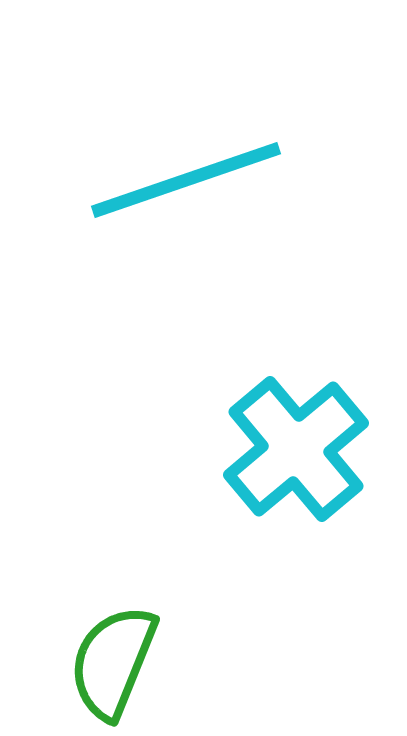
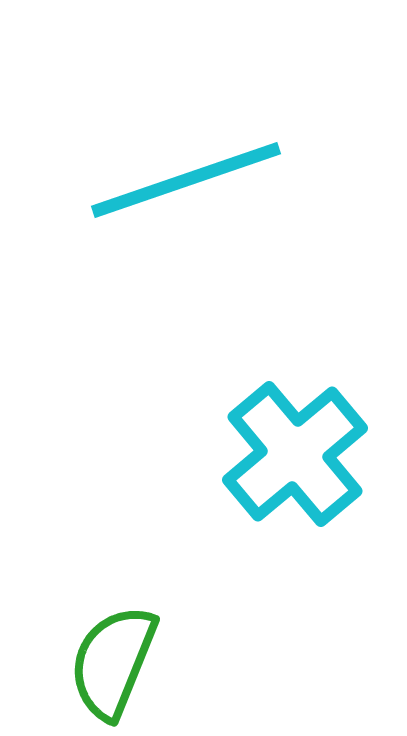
cyan cross: moved 1 px left, 5 px down
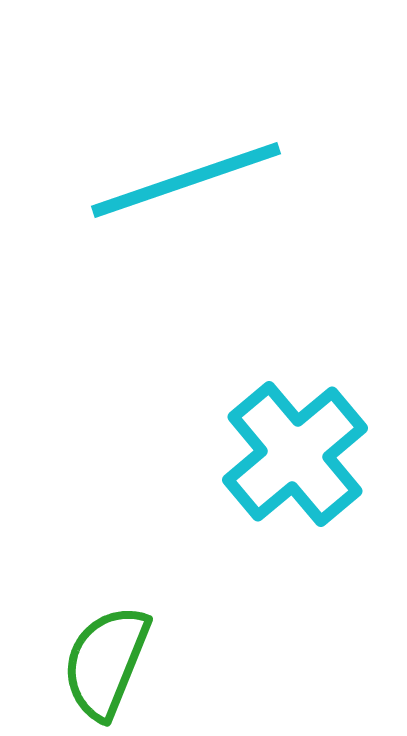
green semicircle: moved 7 px left
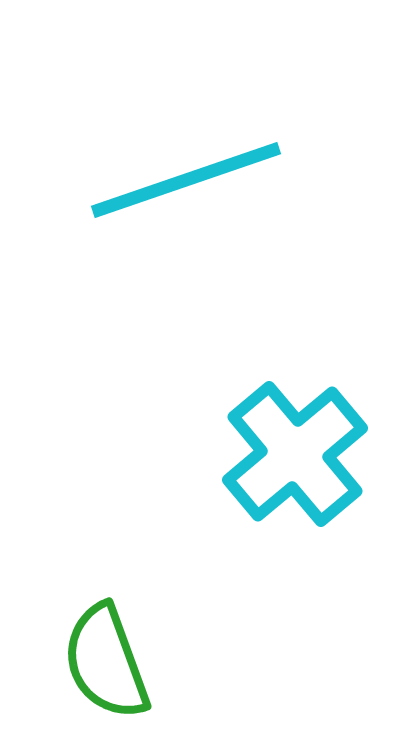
green semicircle: rotated 42 degrees counterclockwise
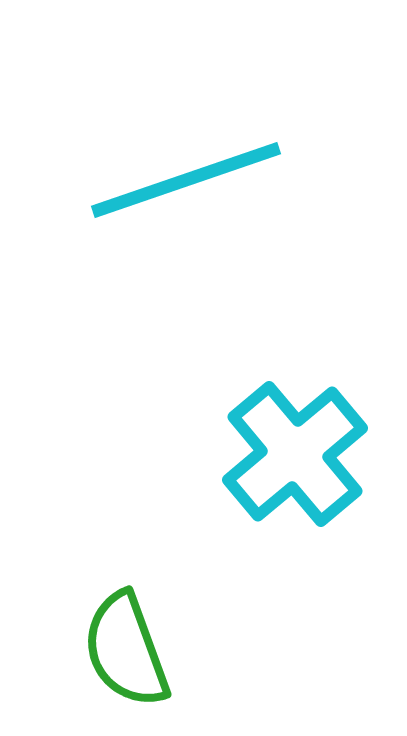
green semicircle: moved 20 px right, 12 px up
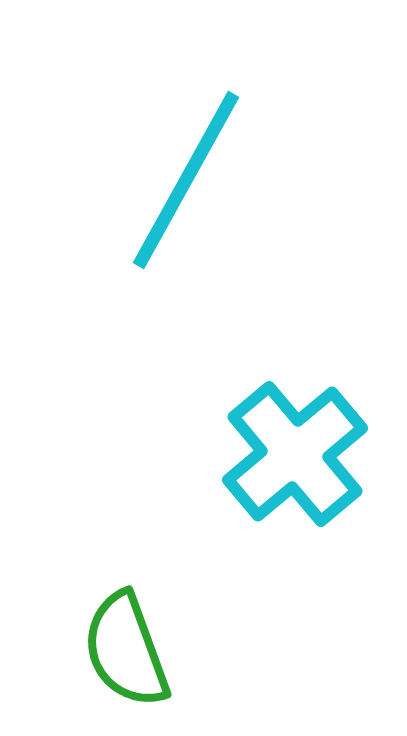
cyan line: rotated 42 degrees counterclockwise
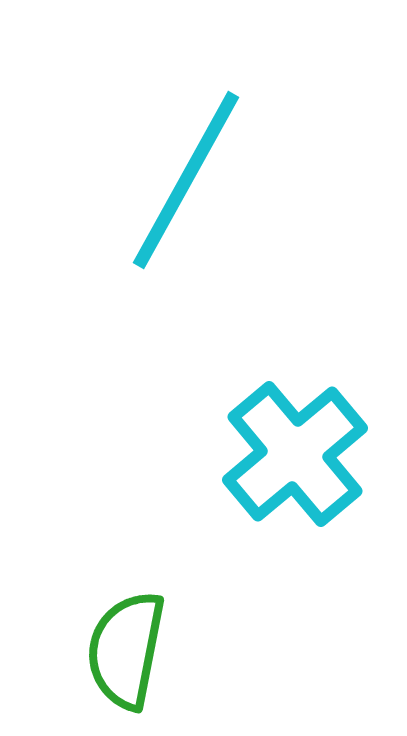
green semicircle: rotated 31 degrees clockwise
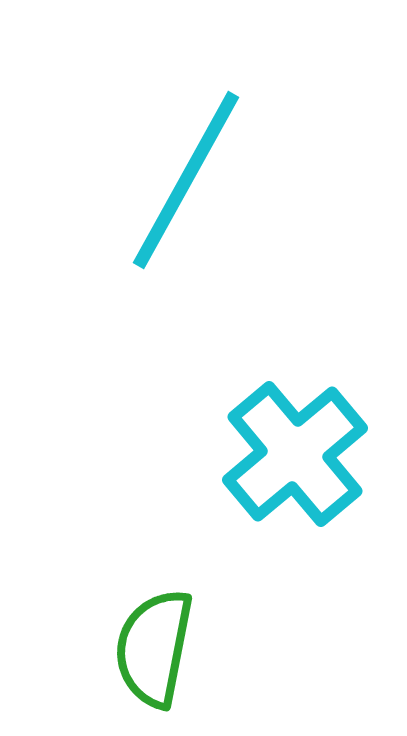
green semicircle: moved 28 px right, 2 px up
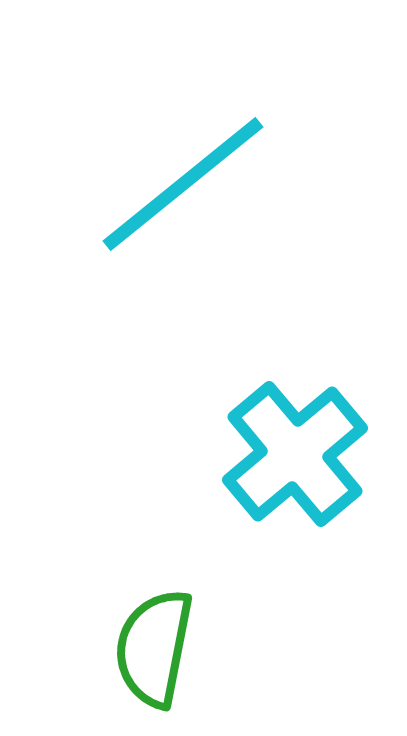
cyan line: moved 3 px left, 4 px down; rotated 22 degrees clockwise
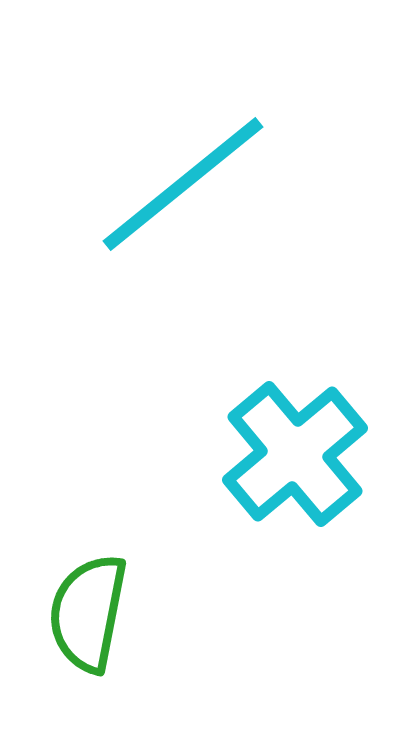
green semicircle: moved 66 px left, 35 px up
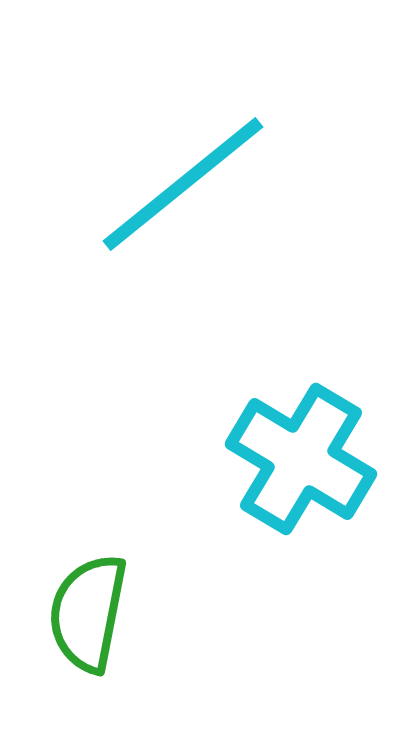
cyan cross: moved 6 px right, 5 px down; rotated 19 degrees counterclockwise
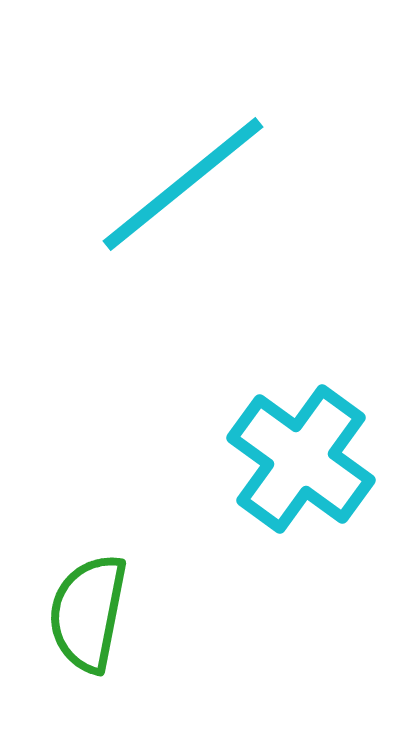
cyan cross: rotated 5 degrees clockwise
